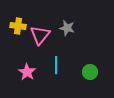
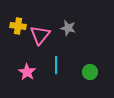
gray star: moved 1 px right
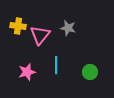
pink star: rotated 24 degrees clockwise
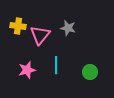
pink star: moved 2 px up
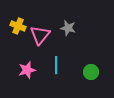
yellow cross: rotated 14 degrees clockwise
green circle: moved 1 px right
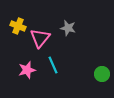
pink triangle: moved 3 px down
cyan line: moved 3 px left; rotated 24 degrees counterclockwise
green circle: moved 11 px right, 2 px down
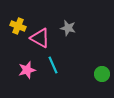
pink triangle: rotated 40 degrees counterclockwise
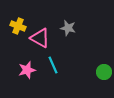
green circle: moved 2 px right, 2 px up
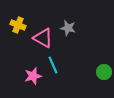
yellow cross: moved 1 px up
pink triangle: moved 3 px right
pink star: moved 6 px right, 6 px down
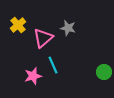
yellow cross: rotated 28 degrees clockwise
pink triangle: rotated 50 degrees clockwise
